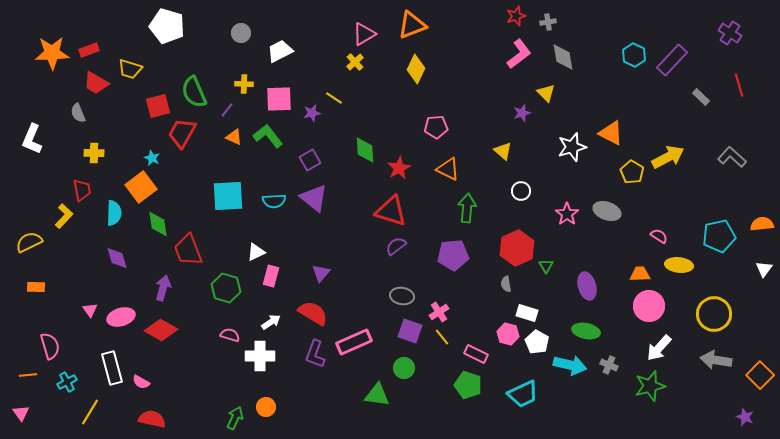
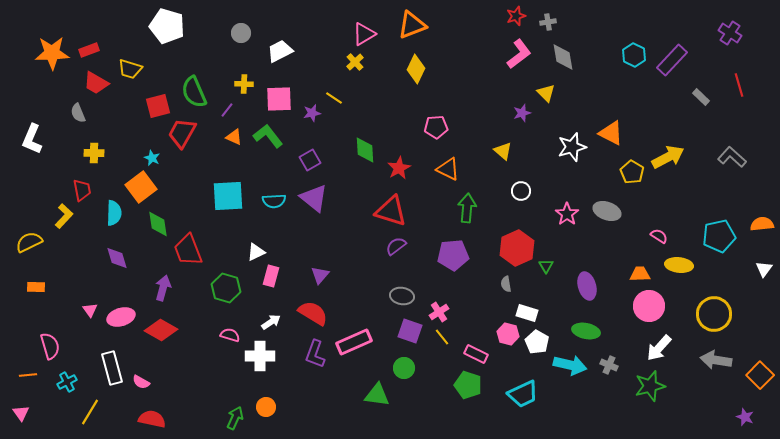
purple triangle at (321, 273): moved 1 px left, 2 px down
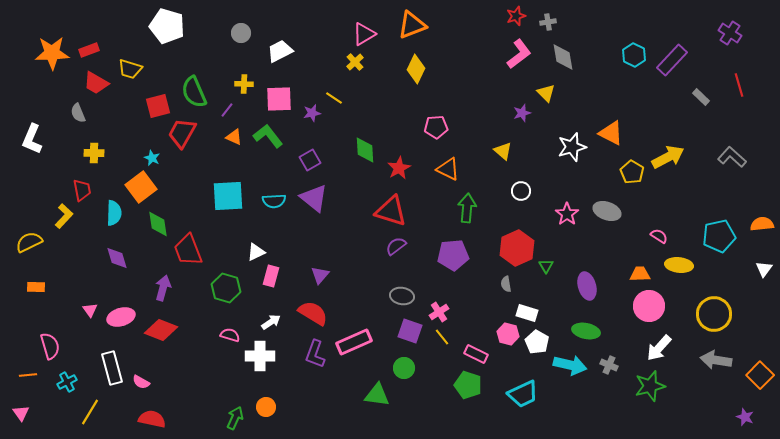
red diamond at (161, 330): rotated 8 degrees counterclockwise
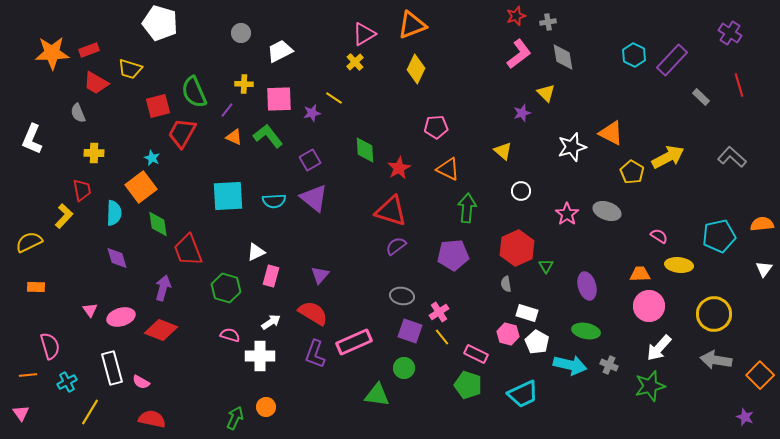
white pentagon at (167, 26): moved 7 px left, 3 px up
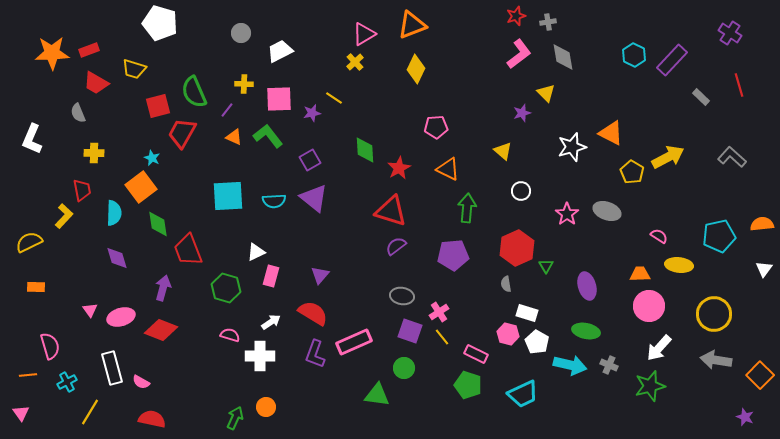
yellow trapezoid at (130, 69): moved 4 px right
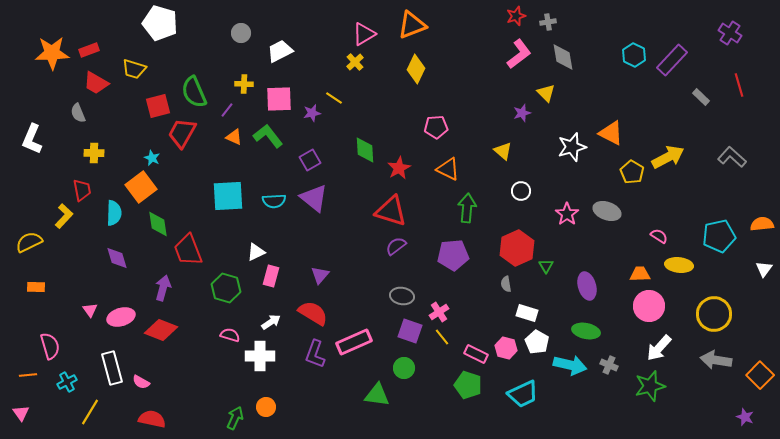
pink hexagon at (508, 334): moved 2 px left, 14 px down
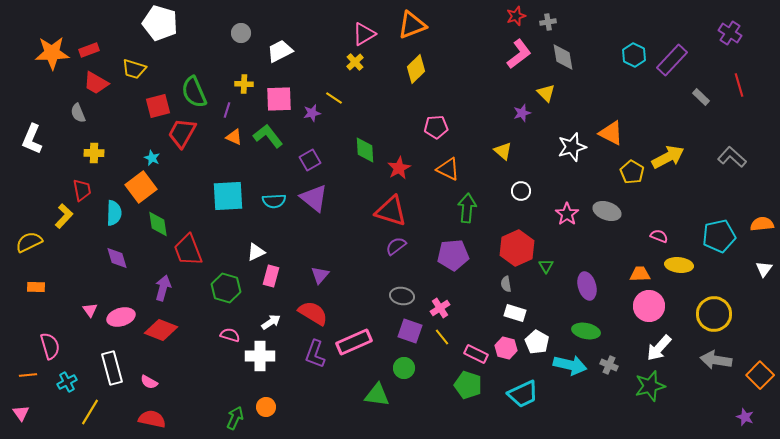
yellow diamond at (416, 69): rotated 20 degrees clockwise
purple line at (227, 110): rotated 21 degrees counterclockwise
pink semicircle at (659, 236): rotated 12 degrees counterclockwise
pink cross at (439, 312): moved 1 px right, 4 px up
white rectangle at (527, 313): moved 12 px left
pink semicircle at (141, 382): moved 8 px right
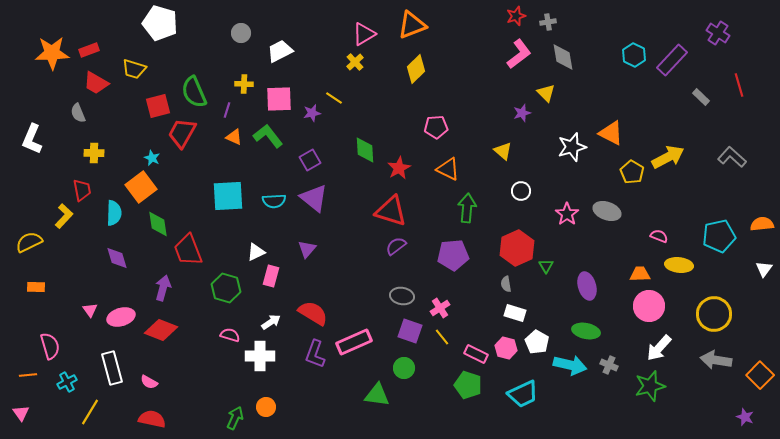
purple cross at (730, 33): moved 12 px left
purple triangle at (320, 275): moved 13 px left, 26 px up
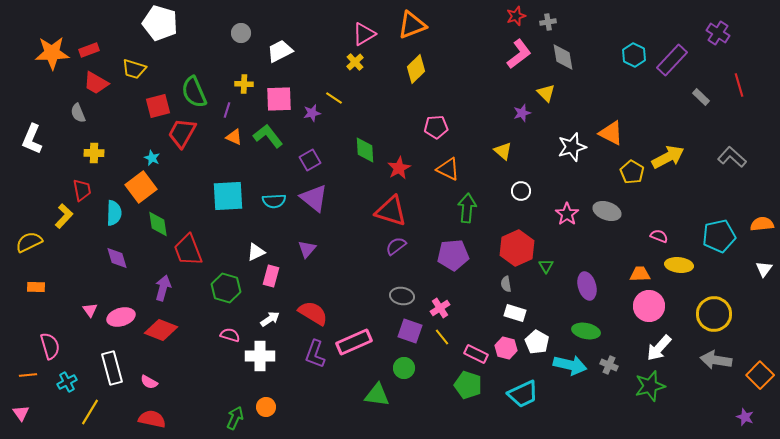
white arrow at (271, 322): moved 1 px left, 3 px up
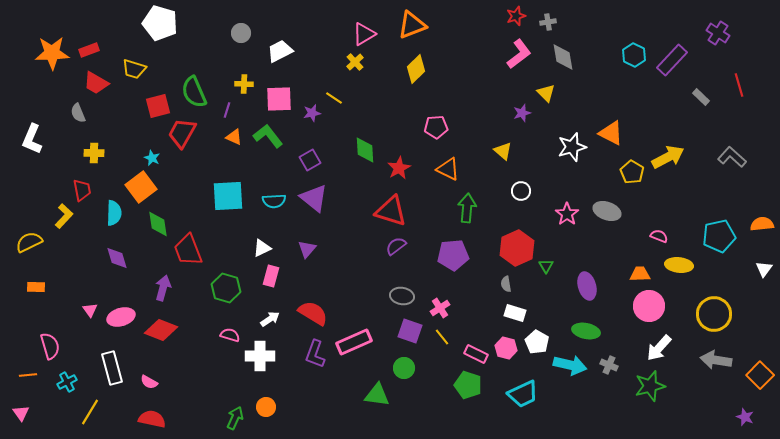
white triangle at (256, 252): moved 6 px right, 4 px up
